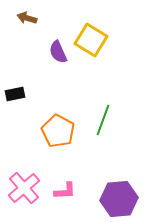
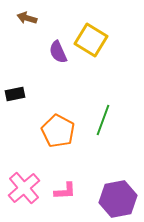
purple hexagon: moved 1 px left; rotated 6 degrees counterclockwise
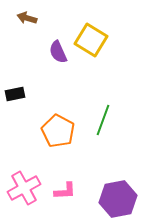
pink cross: rotated 12 degrees clockwise
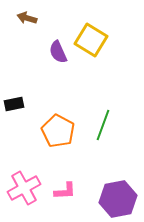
black rectangle: moved 1 px left, 10 px down
green line: moved 5 px down
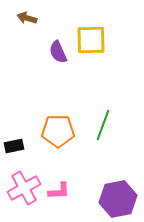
yellow square: rotated 32 degrees counterclockwise
black rectangle: moved 42 px down
orange pentagon: rotated 28 degrees counterclockwise
pink L-shape: moved 6 px left
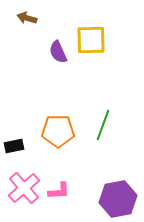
pink cross: rotated 12 degrees counterclockwise
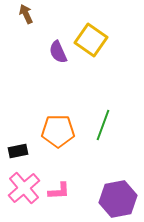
brown arrow: moved 1 px left, 4 px up; rotated 48 degrees clockwise
yellow square: rotated 36 degrees clockwise
black rectangle: moved 4 px right, 5 px down
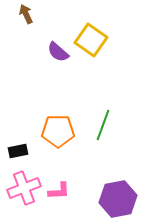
purple semicircle: rotated 25 degrees counterclockwise
pink cross: rotated 20 degrees clockwise
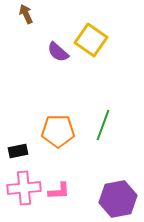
pink cross: rotated 16 degrees clockwise
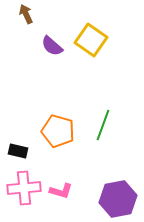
purple semicircle: moved 6 px left, 6 px up
orange pentagon: rotated 16 degrees clockwise
black rectangle: rotated 24 degrees clockwise
pink L-shape: moved 2 px right; rotated 20 degrees clockwise
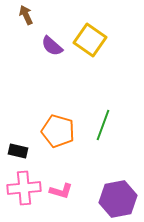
brown arrow: moved 1 px down
yellow square: moved 1 px left
